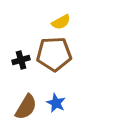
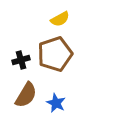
yellow semicircle: moved 1 px left, 3 px up
brown pentagon: moved 1 px right; rotated 16 degrees counterclockwise
brown semicircle: moved 12 px up
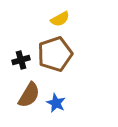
brown semicircle: moved 3 px right
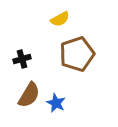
brown pentagon: moved 22 px right
black cross: moved 1 px right, 1 px up
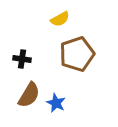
black cross: rotated 24 degrees clockwise
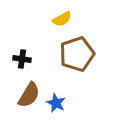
yellow semicircle: moved 2 px right
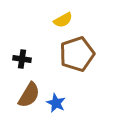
yellow semicircle: moved 1 px right, 1 px down
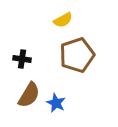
brown pentagon: moved 1 px down
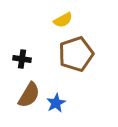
brown pentagon: moved 1 px left, 1 px up
blue star: rotated 18 degrees clockwise
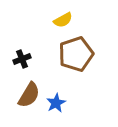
black cross: rotated 30 degrees counterclockwise
